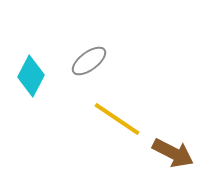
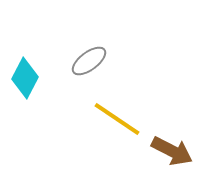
cyan diamond: moved 6 px left, 2 px down
brown arrow: moved 1 px left, 2 px up
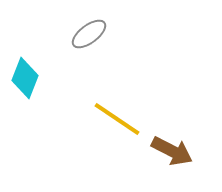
gray ellipse: moved 27 px up
cyan diamond: rotated 6 degrees counterclockwise
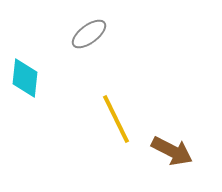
cyan diamond: rotated 15 degrees counterclockwise
yellow line: moved 1 px left; rotated 30 degrees clockwise
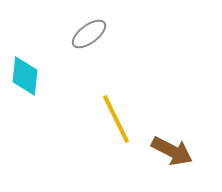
cyan diamond: moved 2 px up
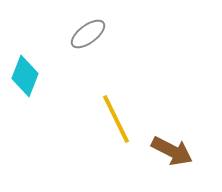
gray ellipse: moved 1 px left
cyan diamond: rotated 15 degrees clockwise
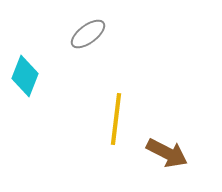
yellow line: rotated 33 degrees clockwise
brown arrow: moved 5 px left, 2 px down
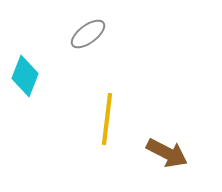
yellow line: moved 9 px left
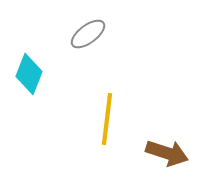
cyan diamond: moved 4 px right, 2 px up
brown arrow: rotated 9 degrees counterclockwise
